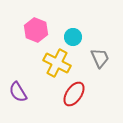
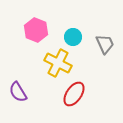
gray trapezoid: moved 5 px right, 14 px up
yellow cross: moved 1 px right
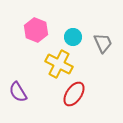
gray trapezoid: moved 2 px left, 1 px up
yellow cross: moved 1 px right, 1 px down
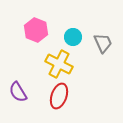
red ellipse: moved 15 px left, 2 px down; rotated 15 degrees counterclockwise
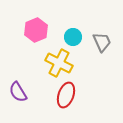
pink hexagon: rotated 15 degrees clockwise
gray trapezoid: moved 1 px left, 1 px up
yellow cross: moved 1 px up
red ellipse: moved 7 px right, 1 px up
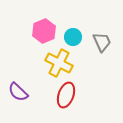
pink hexagon: moved 8 px right, 1 px down
purple semicircle: rotated 15 degrees counterclockwise
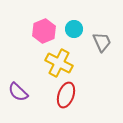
cyan circle: moved 1 px right, 8 px up
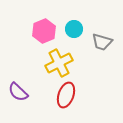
gray trapezoid: rotated 130 degrees clockwise
yellow cross: rotated 36 degrees clockwise
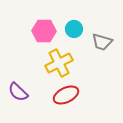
pink hexagon: rotated 25 degrees clockwise
red ellipse: rotated 45 degrees clockwise
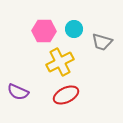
yellow cross: moved 1 px right, 1 px up
purple semicircle: rotated 20 degrees counterclockwise
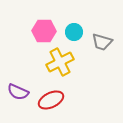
cyan circle: moved 3 px down
red ellipse: moved 15 px left, 5 px down
